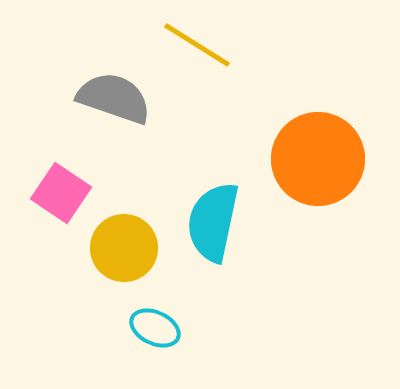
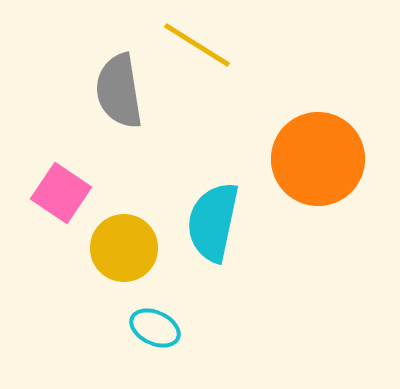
gray semicircle: moved 5 px right, 7 px up; rotated 118 degrees counterclockwise
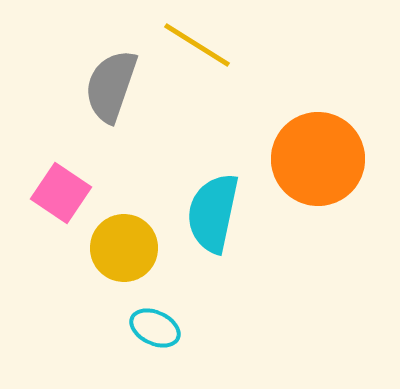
gray semicircle: moved 8 px left, 5 px up; rotated 28 degrees clockwise
cyan semicircle: moved 9 px up
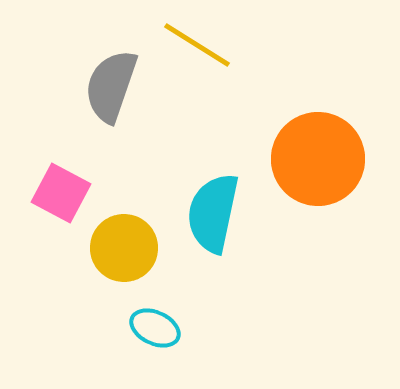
pink square: rotated 6 degrees counterclockwise
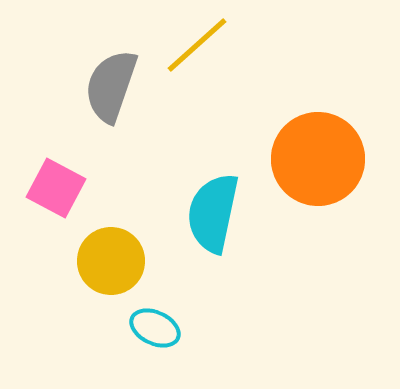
yellow line: rotated 74 degrees counterclockwise
pink square: moved 5 px left, 5 px up
yellow circle: moved 13 px left, 13 px down
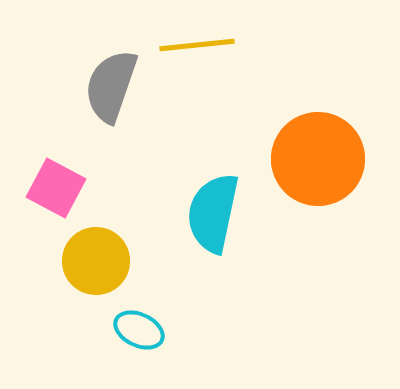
yellow line: rotated 36 degrees clockwise
yellow circle: moved 15 px left
cyan ellipse: moved 16 px left, 2 px down
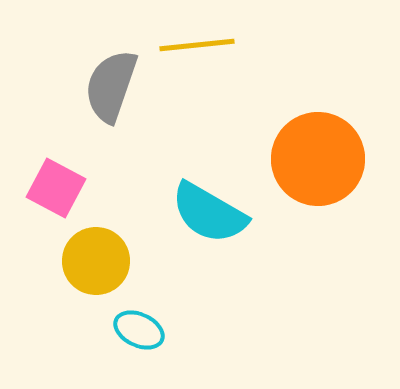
cyan semicircle: moved 4 px left; rotated 72 degrees counterclockwise
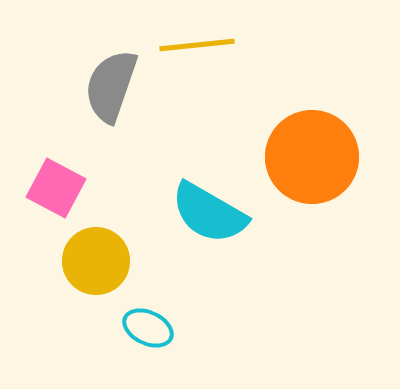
orange circle: moved 6 px left, 2 px up
cyan ellipse: moved 9 px right, 2 px up
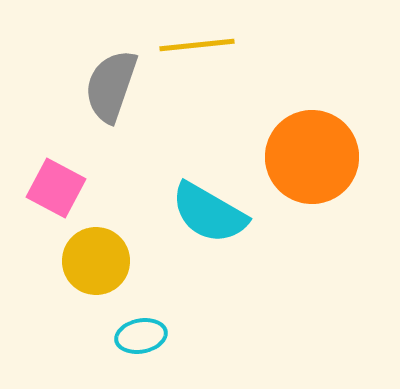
cyan ellipse: moved 7 px left, 8 px down; rotated 36 degrees counterclockwise
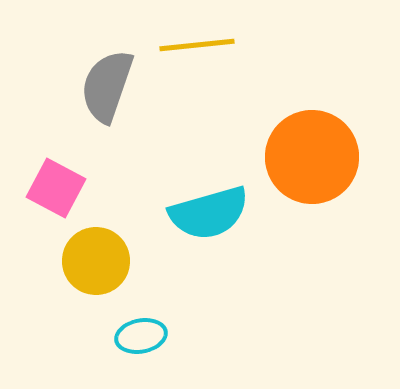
gray semicircle: moved 4 px left
cyan semicircle: rotated 46 degrees counterclockwise
